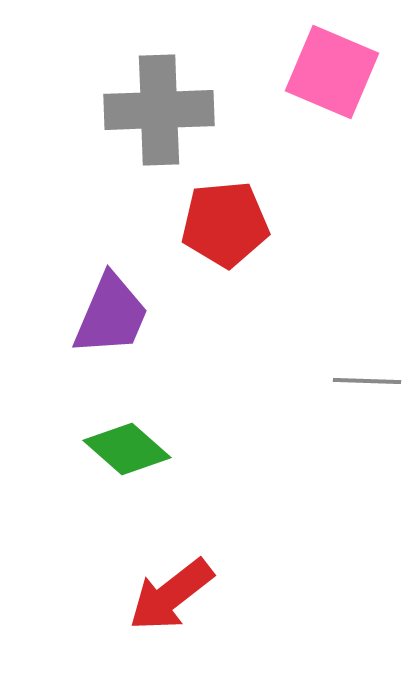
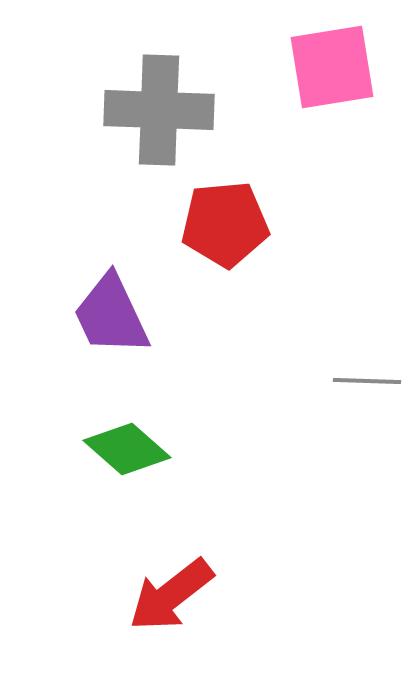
pink square: moved 5 px up; rotated 32 degrees counterclockwise
gray cross: rotated 4 degrees clockwise
purple trapezoid: rotated 132 degrees clockwise
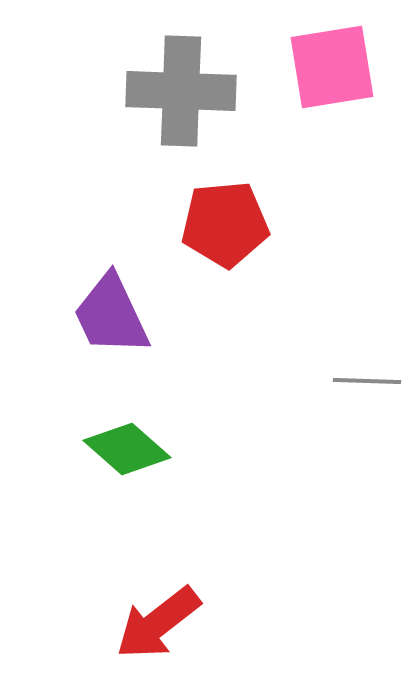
gray cross: moved 22 px right, 19 px up
red arrow: moved 13 px left, 28 px down
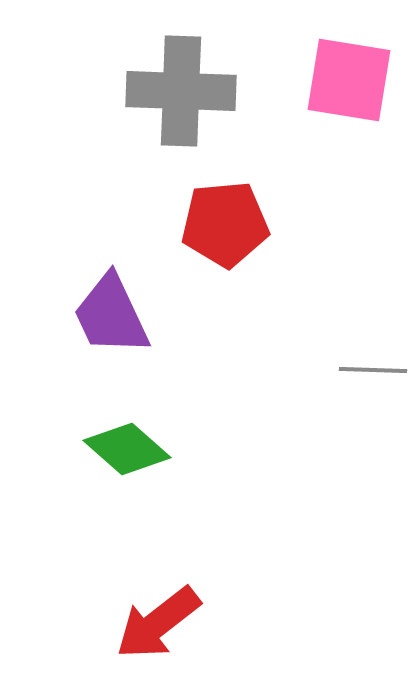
pink square: moved 17 px right, 13 px down; rotated 18 degrees clockwise
gray line: moved 6 px right, 11 px up
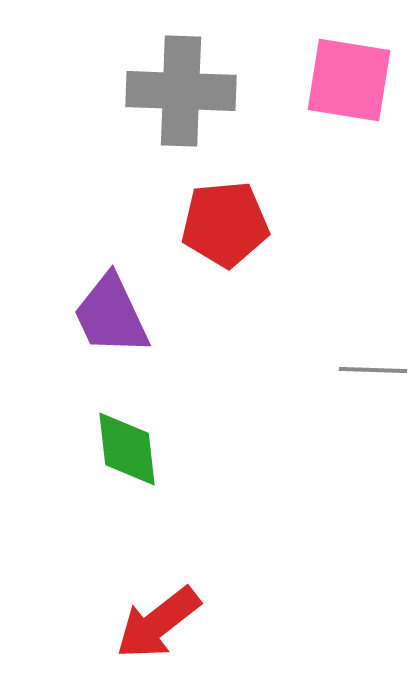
green diamond: rotated 42 degrees clockwise
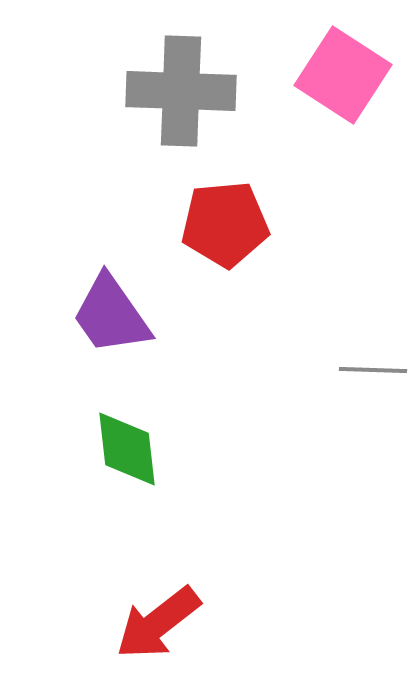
pink square: moved 6 px left, 5 px up; rotated 24 degrees clockwise
purple trapezoid: rotated 10 degrees counterclockwise
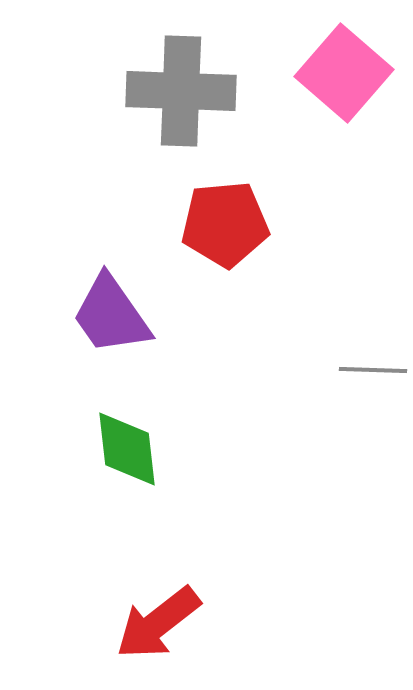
pink square: moved 1 px right, 2 px up; rotated 8 degrees clockwise
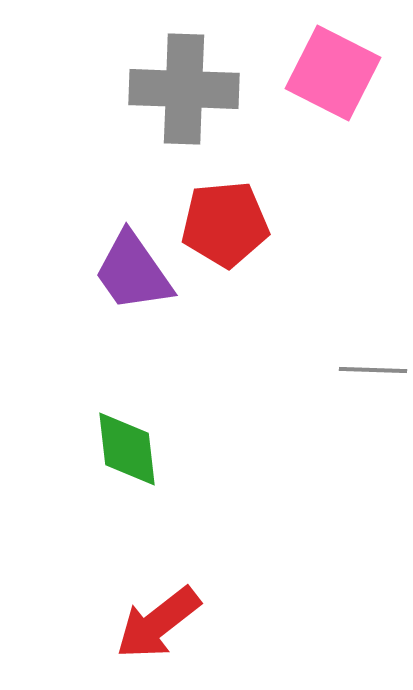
pink square: moved 11 px left; rotated 14 degrees counterclockwise
gray cross: moved 3 px right, 2 px up
purple trapezoid: moved 22 px right, 43 px up
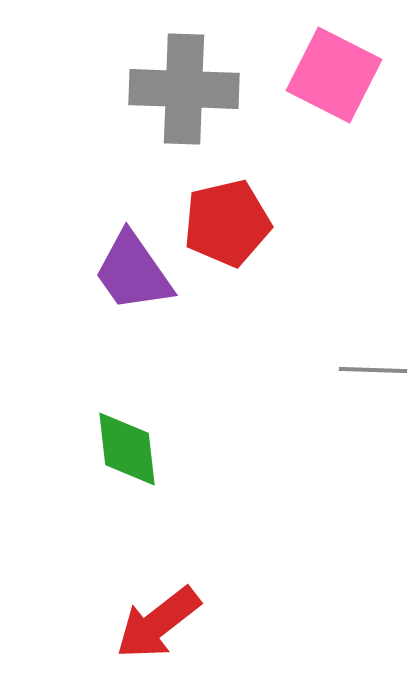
pink square: moved 1 px right, 2 px down
red pentagon: moved 2 px right, 1 px up; rotated 8 degrees counterclockwise
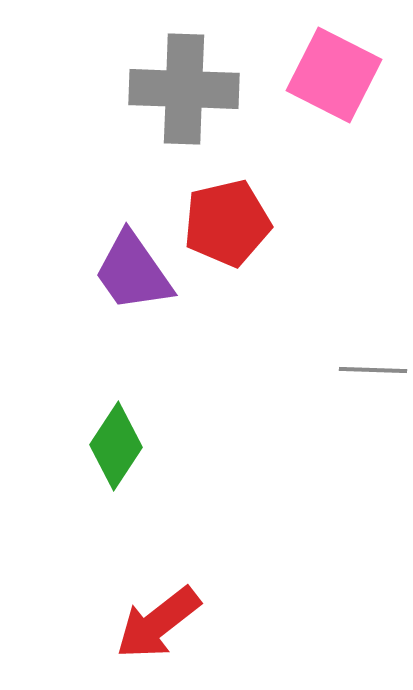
green diamond: moved 11 px left, 3 px up; rotated 40 degrees clockwise
